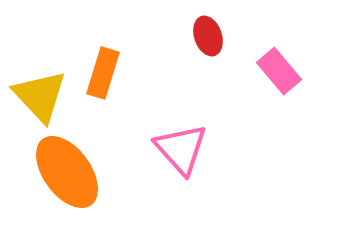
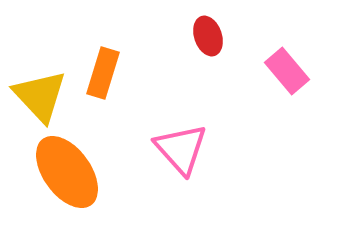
pink rectangle: moved 8 px right
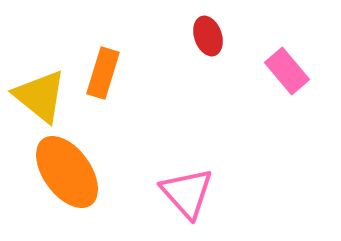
yellow triangle: rotated 8 degrees counterclockwise
pink triangle: moved 6 px right, 44 px down
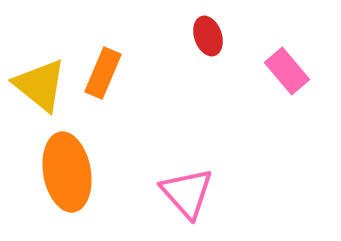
orange rectangle: rotated 6 degrees clockwise
yellow triangle: moved 11 px up
orange ellipse: rotated 26 degrees clockwise
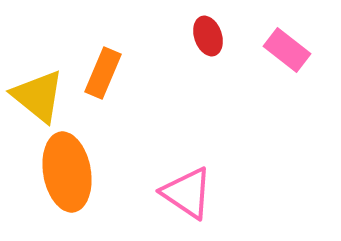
pink rectangle: moved 21 px up; rotated 12 degrees counterclockwise
yellow triangle: moved 2 px left, 11 px down
pink triangle: rotated 14 degrees counterclockwise
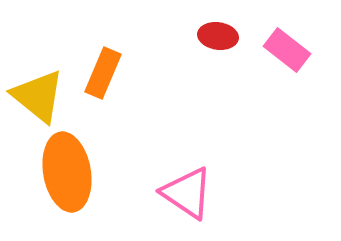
red ellipse: moved 10 px right; rotated 63 degrees counterclockwise
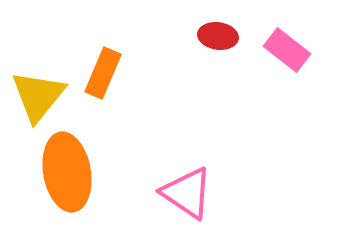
yellow triangle: rotated 30 degrees clockwise
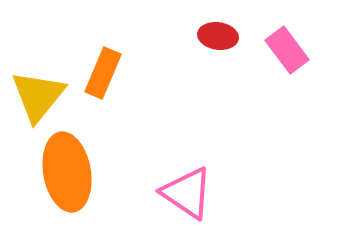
pink rectangle: rotated 15 degrees clockwise
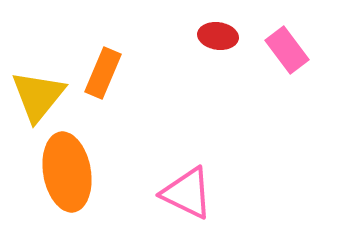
pink triangle: rotated 8 degrees counterclockwise
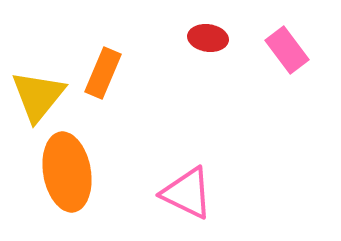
red ellipse: moved 10 px left, 2 px down
